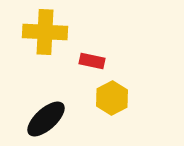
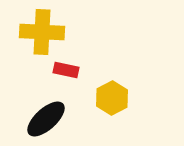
yellow cross: moved 3 px left
red rectangle: moved 26 px left, 9 px down
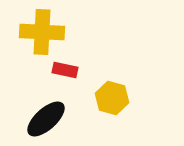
red rectangle: moved 1 px left
yellow hexagon: rotated 16 degrees counterclockwise
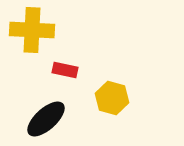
yellow cross: moved 10 px left, 2 px up
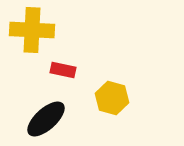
red rectangle: moved 2 px left
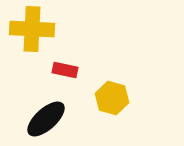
yellow cross: moved 1 px up
red rectangle: moved 2 px right
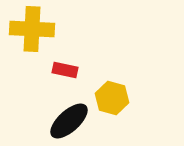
black ellipse: moved 23 px right, 2 px down
